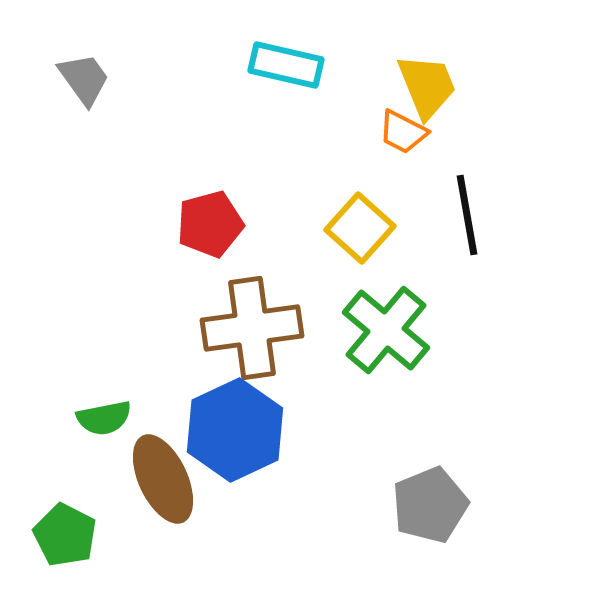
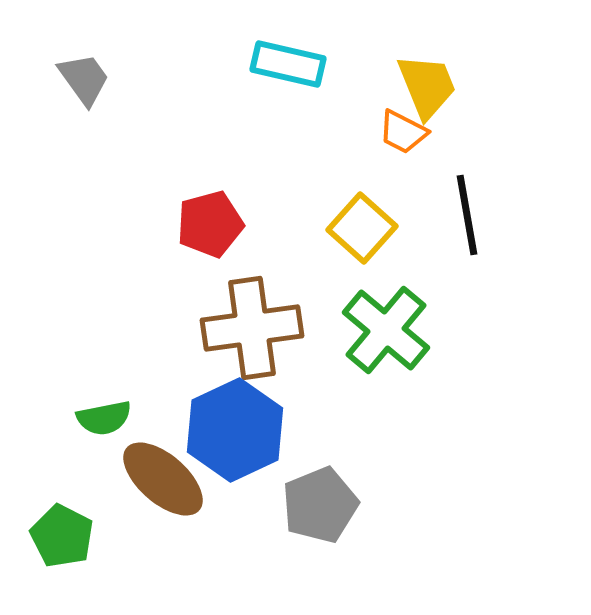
cyan rectangle: moved 2 px right, 1 px up
yellow square: moved 2 px right
brown ellipse: rotated 24 degrees counterclockwise
gray pentagon: moved 110 px left
green pentagon: moved 3 px left, 1 px down
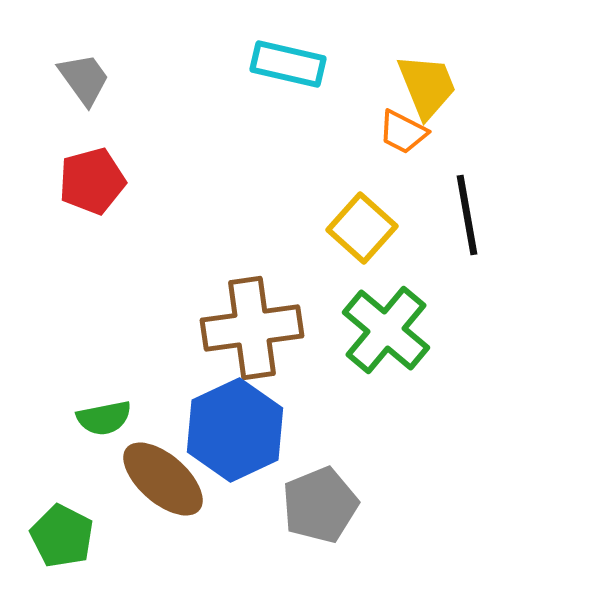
red pentagon: moved 118 px left, 43 px up
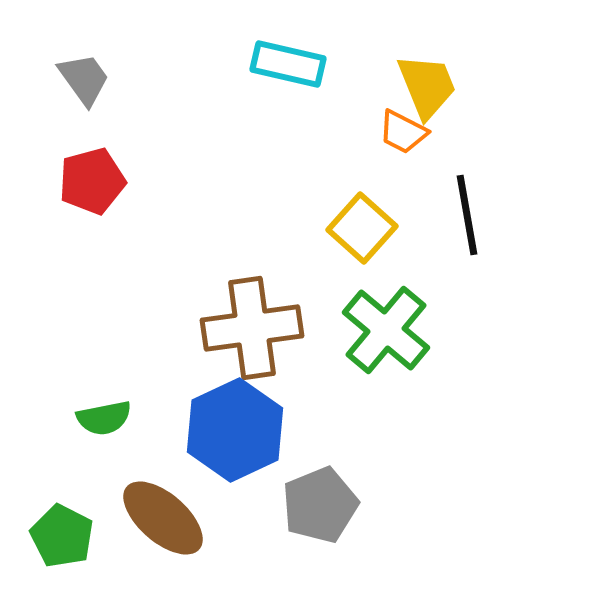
brown ellipse: moved 39 px down
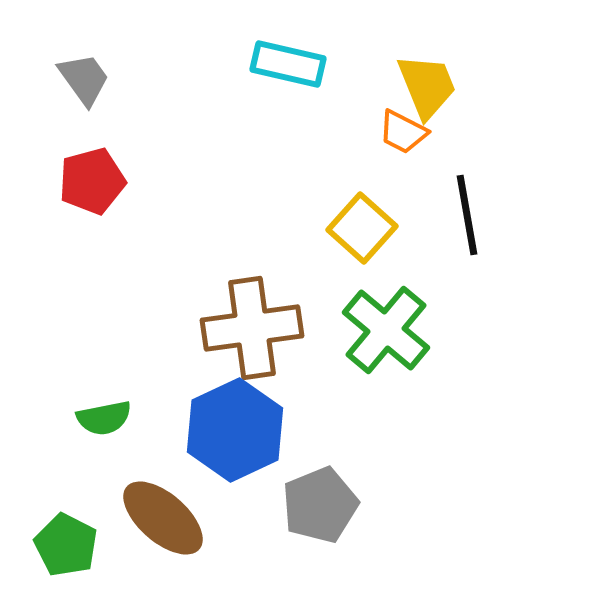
green pentagon: moved 4 px right, 9 px down
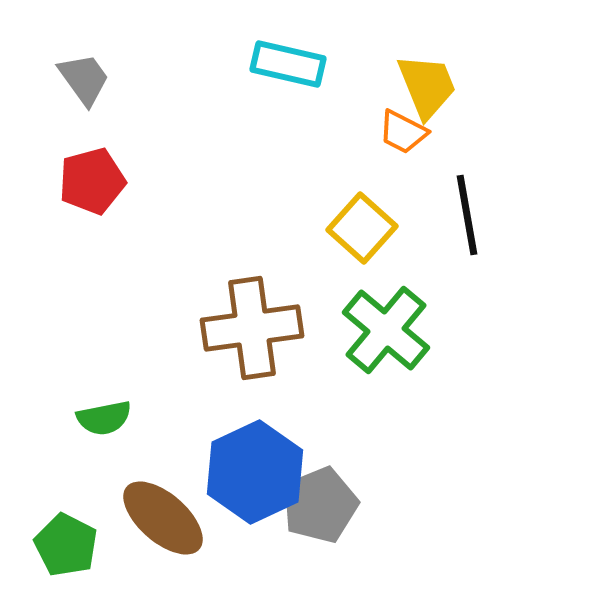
blue hexagon: moved 20 px right, 42 px down
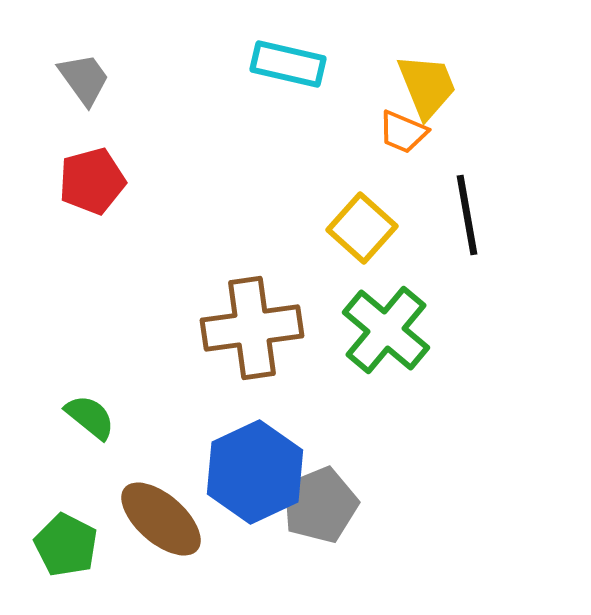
orange trapezoid: rotated 4 degrees counterclockwise
green semicircle: moved 14 px left, 1 px up; rotated 130 degrees counterclockwise
brown ellipse: moved 2 px left, 1 px down
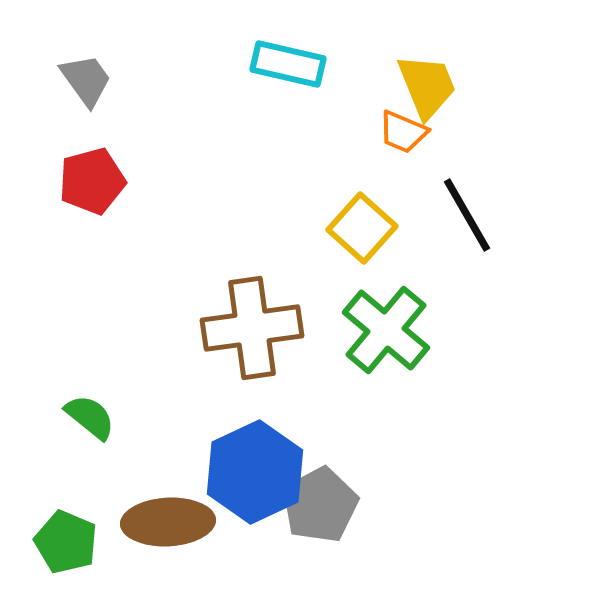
gray trapezoid: moved 2 px right, 1 px down
black line: rotated 20 degrees counterclockwise
gray pentagon: rotated 6 degrees counterclockwise
brown ellipse: moved 7 px right, 3 px down; rotated 44 degrees counterclockwise
green pentagon: moved 3 px up; rotated 4 degrees counterclockwise
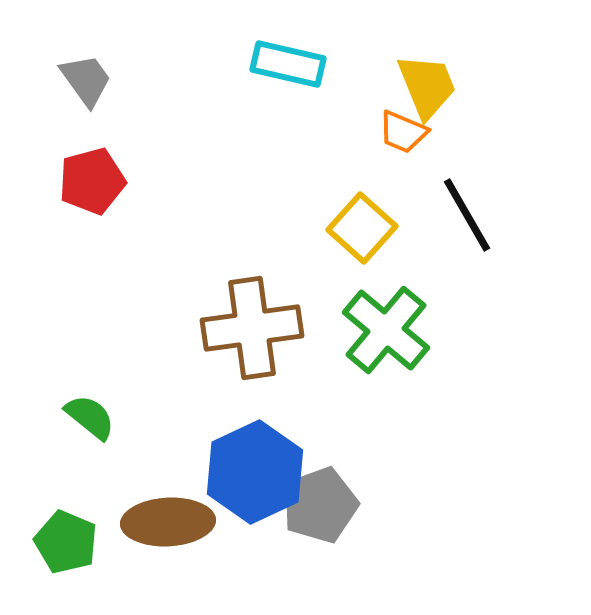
gray pentagon: rotated 8 degrees clockwise
